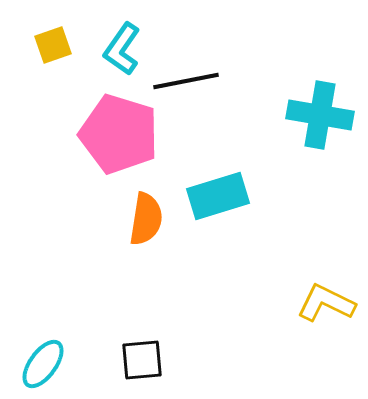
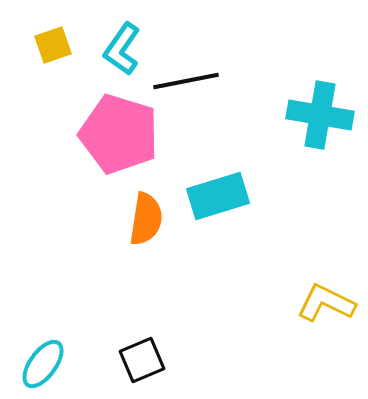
black square: rotated 18 degrees counterclockwise
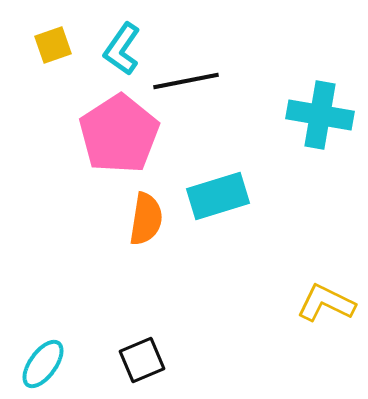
pink pentagon: rotated 22 degrees clockwise
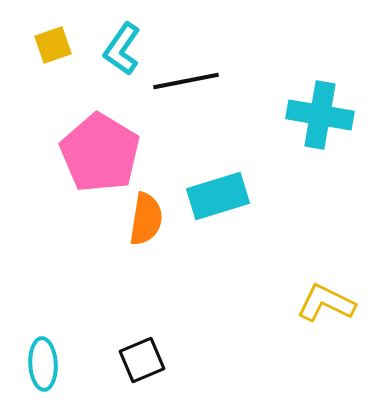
pink pentagon: moved 19 px left, 19 px down; rotated 8 degrees counterclockwise
cyan ellipse: rotated 39 degrees counterclockwise
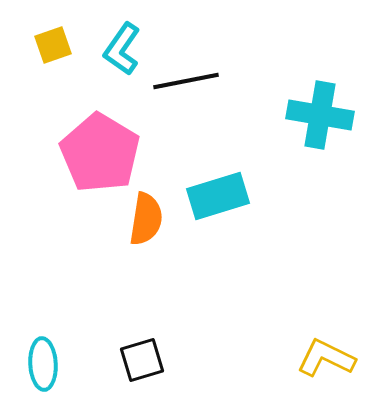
yellow L-shape: moved 55 px down
black square: rotated 6 degrees clockwise
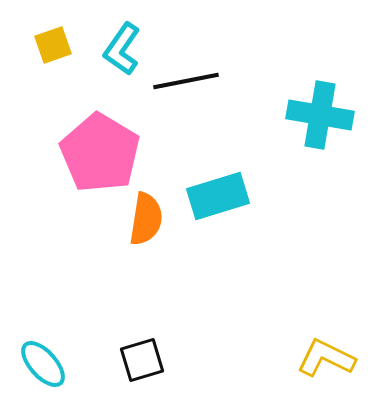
cyan ellipse: rotated 39 degrees counterclockwise
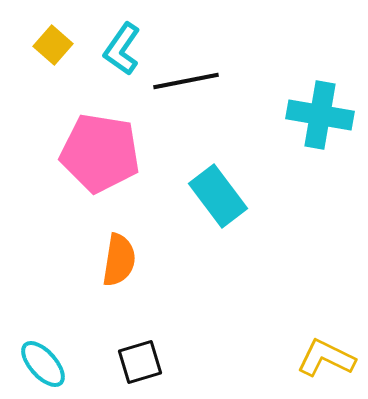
yellow square: rotated 30 degrees counterclockwise
pink pentagon: rotated 22 degrees counterclockwise
cyan rectangle: rotated 70 degrees clockwise
orange semicircle: moved 27 px left, 41 px down
black square: moved 2 px left, 2 px down
